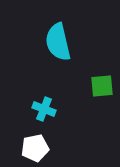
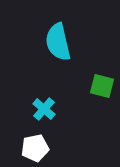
green square: rotated 20 degrees clockwise
cyan cross: rotated 20 degrees clockwise
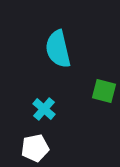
cyan semicircle: moved 7 px down
green square: moved 2 px right, 5 px down
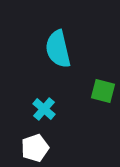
green square: moved 1 px left
white pentagon: rotated 8 degrees counterclockwise
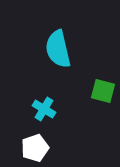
cyan cross: rotated 10 degrees counterclockwise
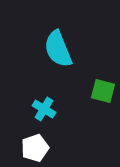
cyan semicircle: rotated 9 degrees counterclockwise
